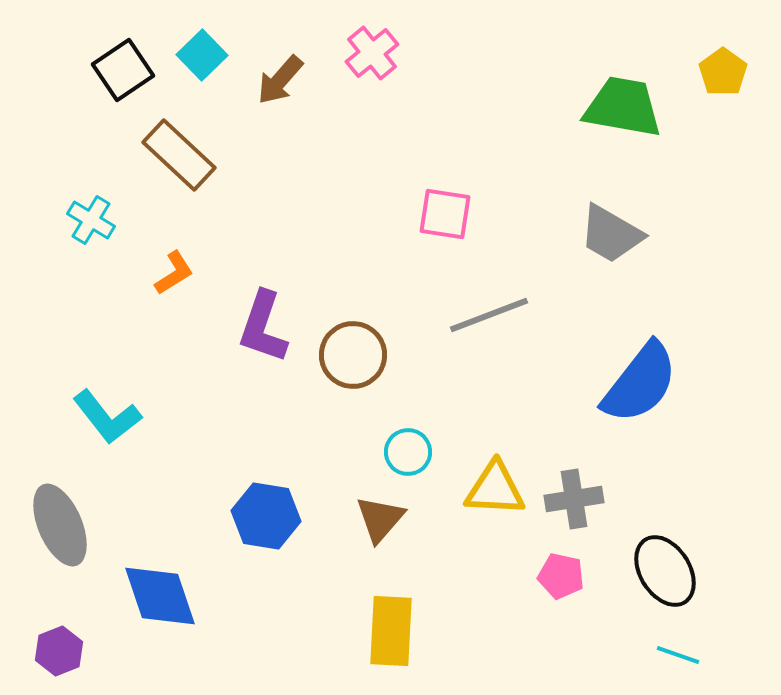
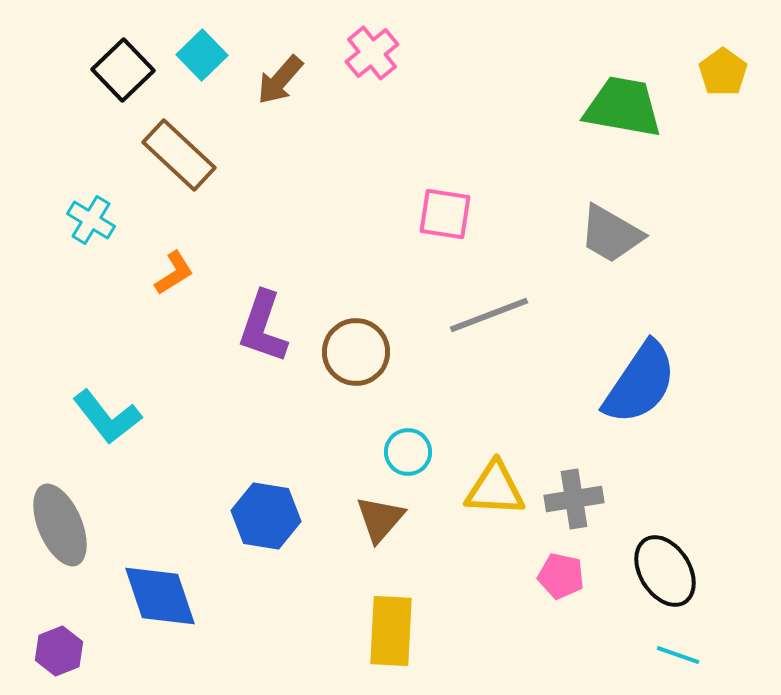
black square: rotated 10 degrees counterclockwise
brown circle: moved 3 px right, 3 px up
blue semicircle: rotated 4 degrees counterclockwise
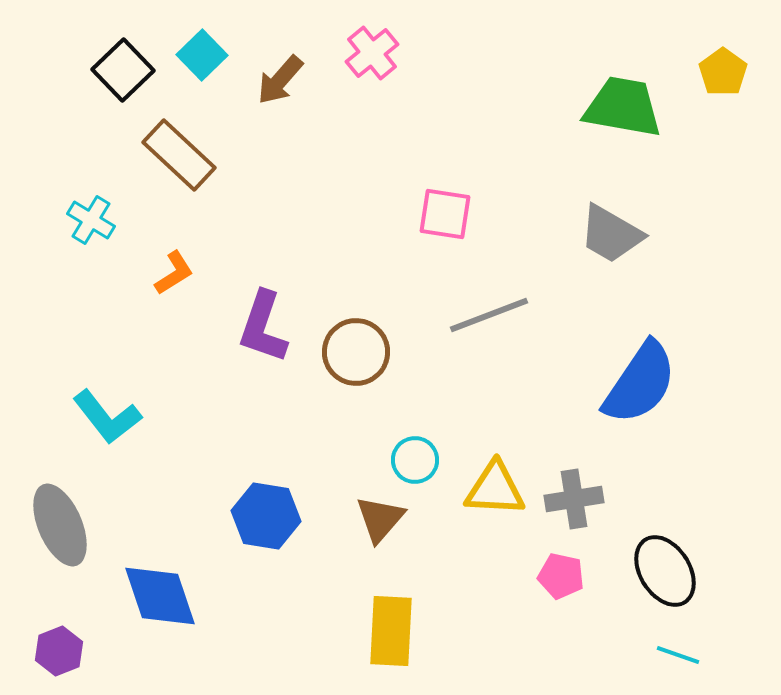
cyan circle: moved 7 px right, 8 px down
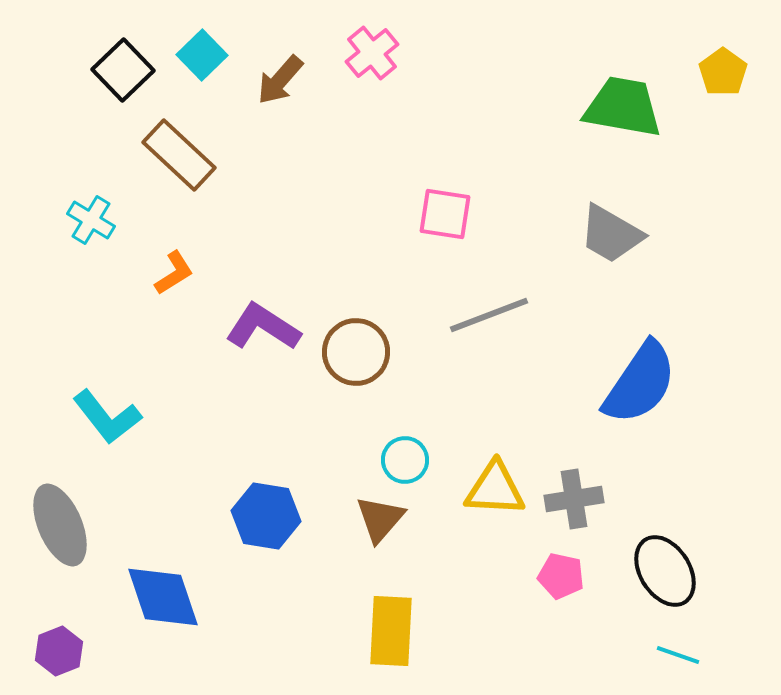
purple L-shape: rotated 104 degrees clockwise
cyan circle: moved 10 px left
blue diamond: moved 3 px right, 1 px down
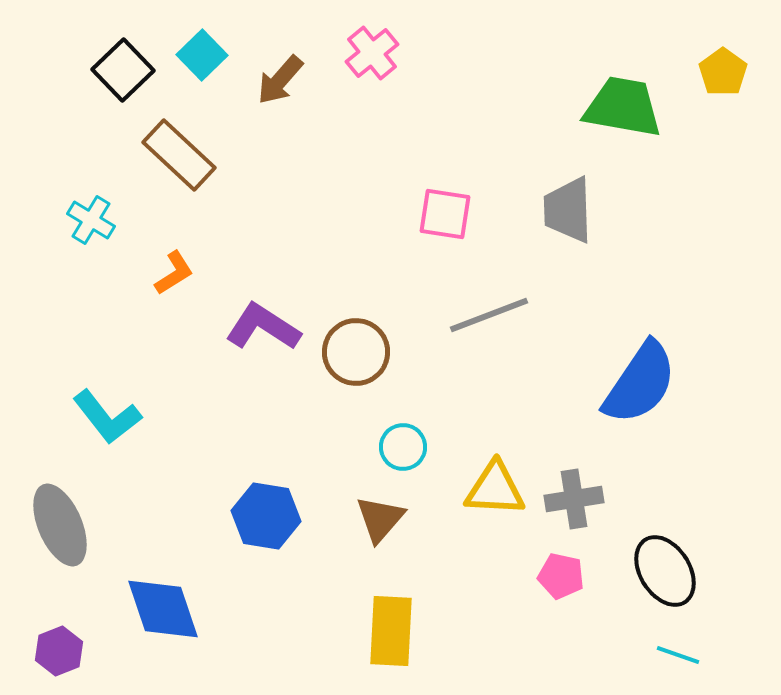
gray trapezoid: moved 43 px left, 24 px up; rotated 58 degrees clockwise
cyan circle: moved 2 px left, 13 px up
blue diamond: moved 12 px down
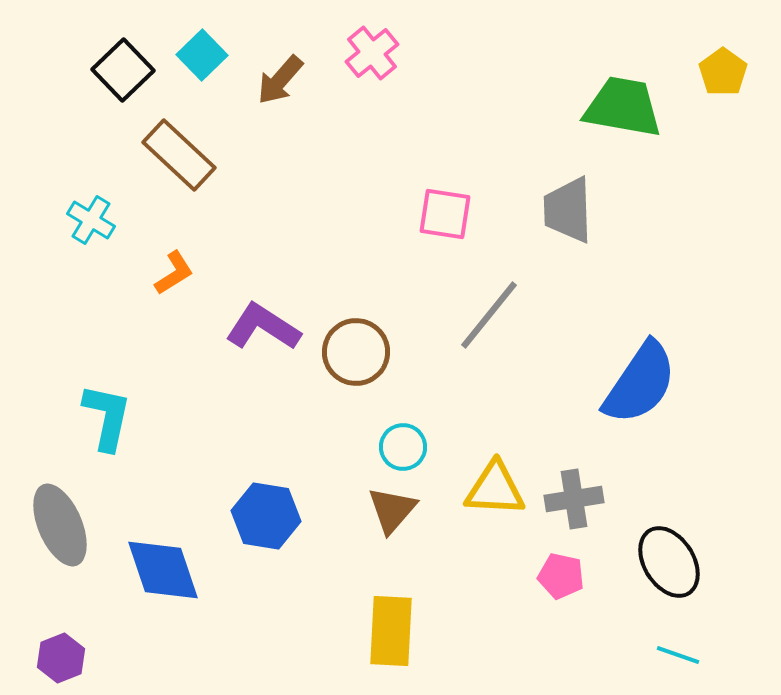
gray line: rotated 30 degrees counterclockwise
cyan L-shape: rotated 130 degrees counterclockwise
brown triangle: moved 12 px right, 9 px up
black ellipse: moved 4 px right, 9 px up
blue diamond: moved 39 px up
purple hexagon: moved 2 px right, 7 px down
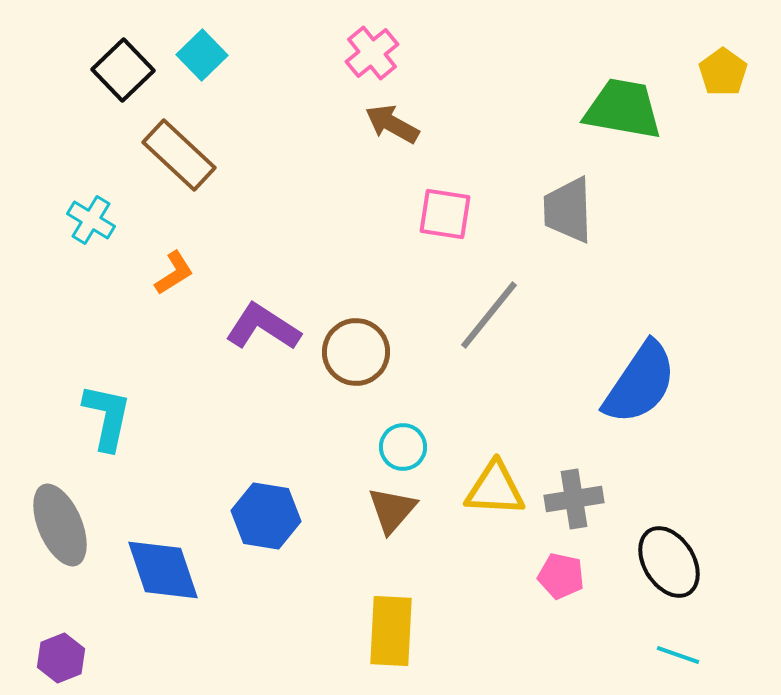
brown arrow: moved 112 px right, 44 px down; rotated 78 degrees clockwise
green trapezoid: moved 2 px down
